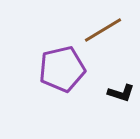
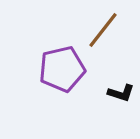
brown line: rotated 21 degrees counterclockwise
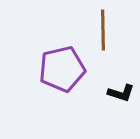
brown line: rotated 39 degrees counterclockwise
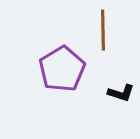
purple pentagon: rotated 18 degrees counterclockwise
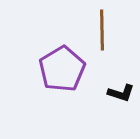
brown line: moved 1 px left
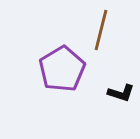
brown line: moved 1 px left; rotated 15 degrees clockwise
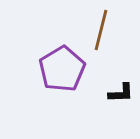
black L-shape: rotated 20 degrees counterclockwise
